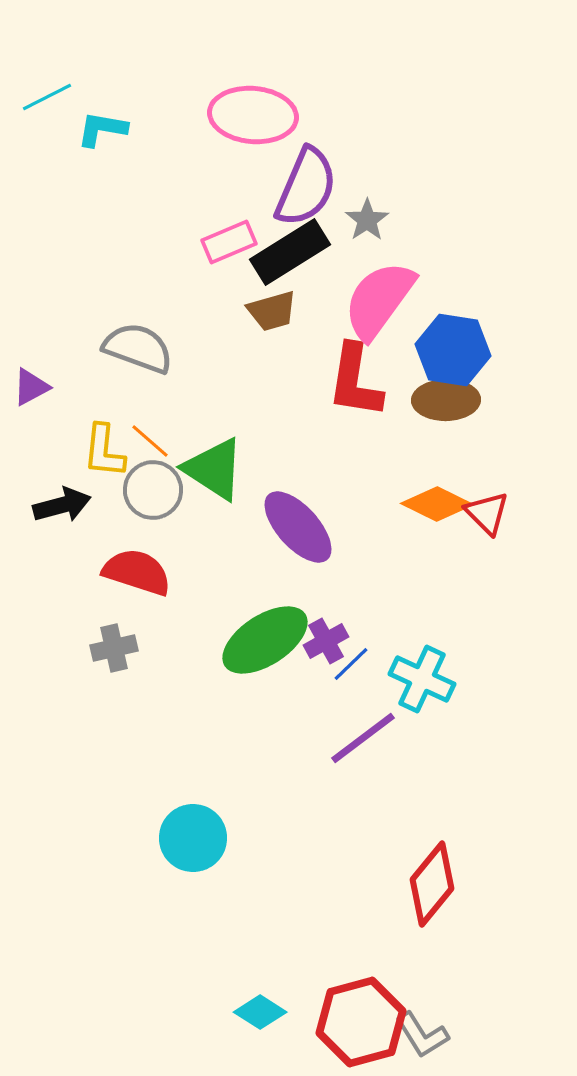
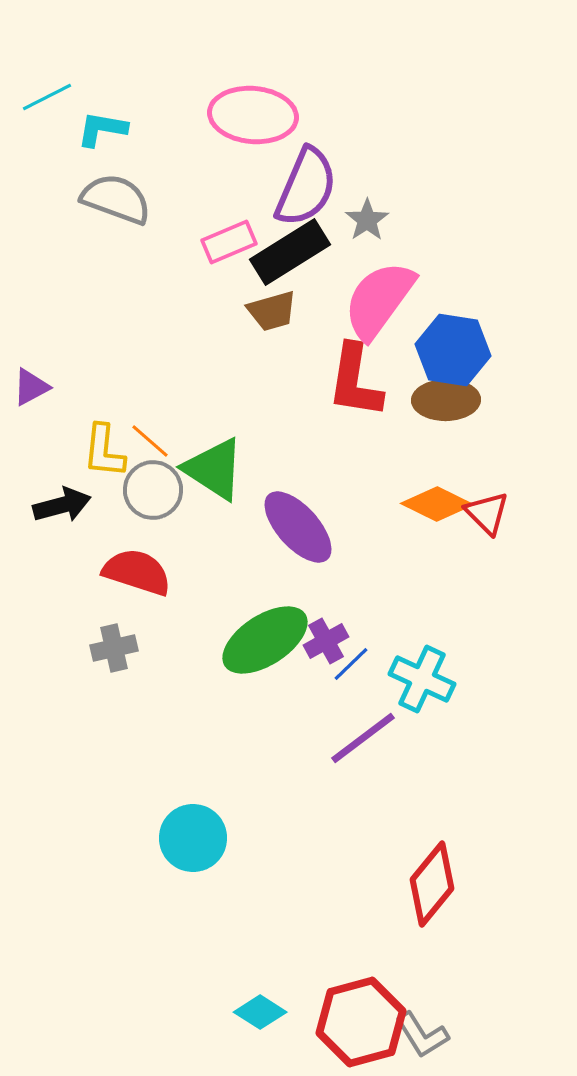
gray semicircle: moved 22 px left, 149 px up
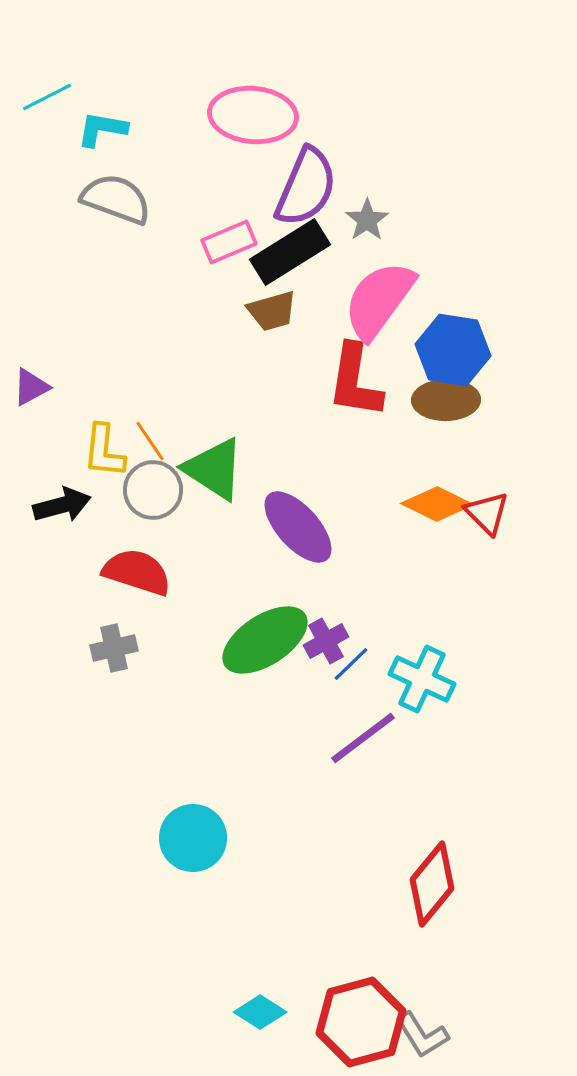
orange line: rotated 15 degrees clockwise
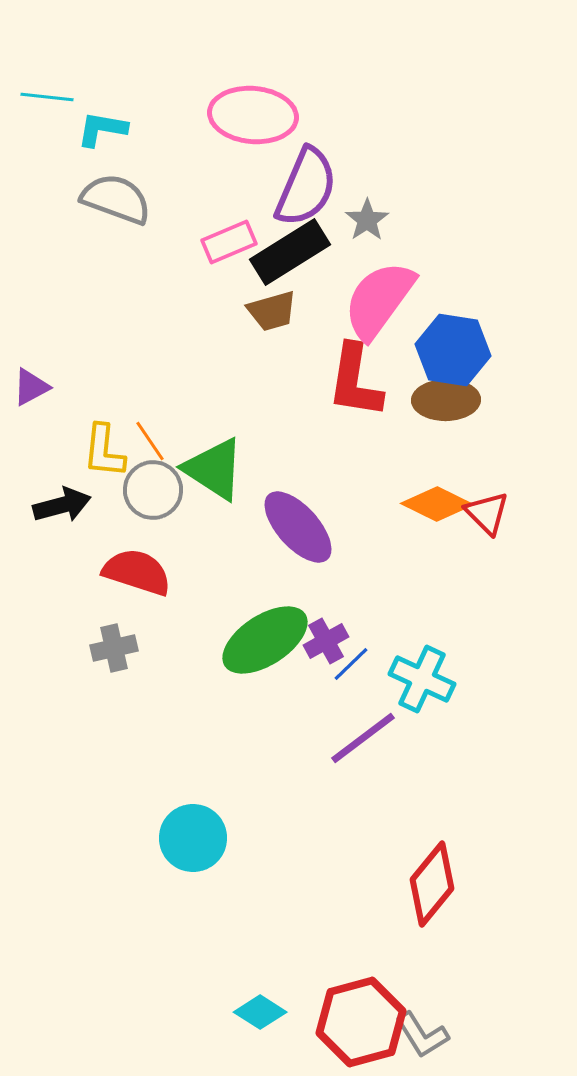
cyan line: rotated 33 degrees clockwise
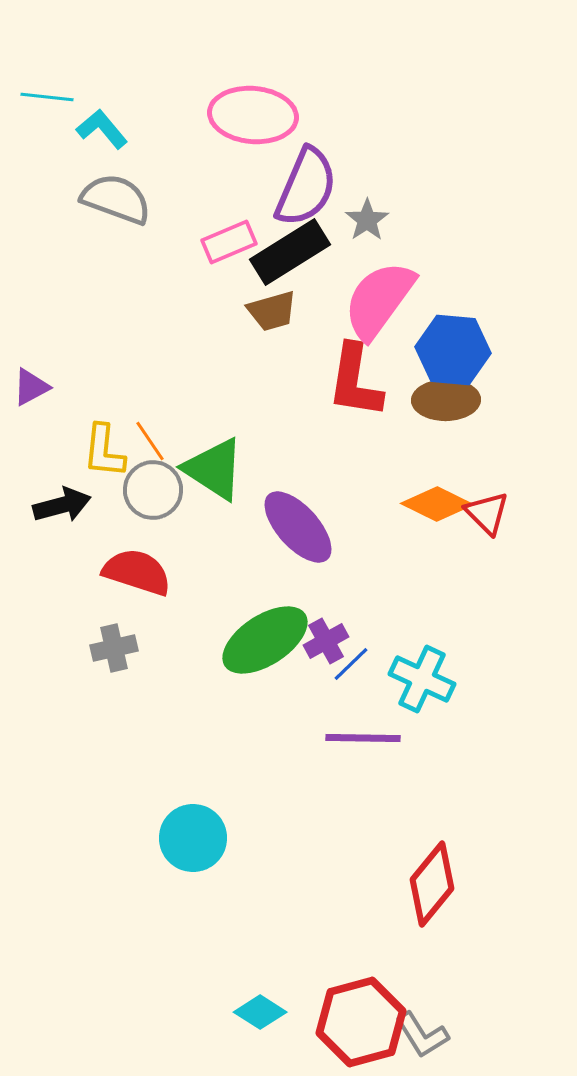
cyan L-shape: rotated 40 degrees clockwise
blue hexagon: rotated 4 degrees counterclockwise
purple line: rotated 38 degrees clockwise
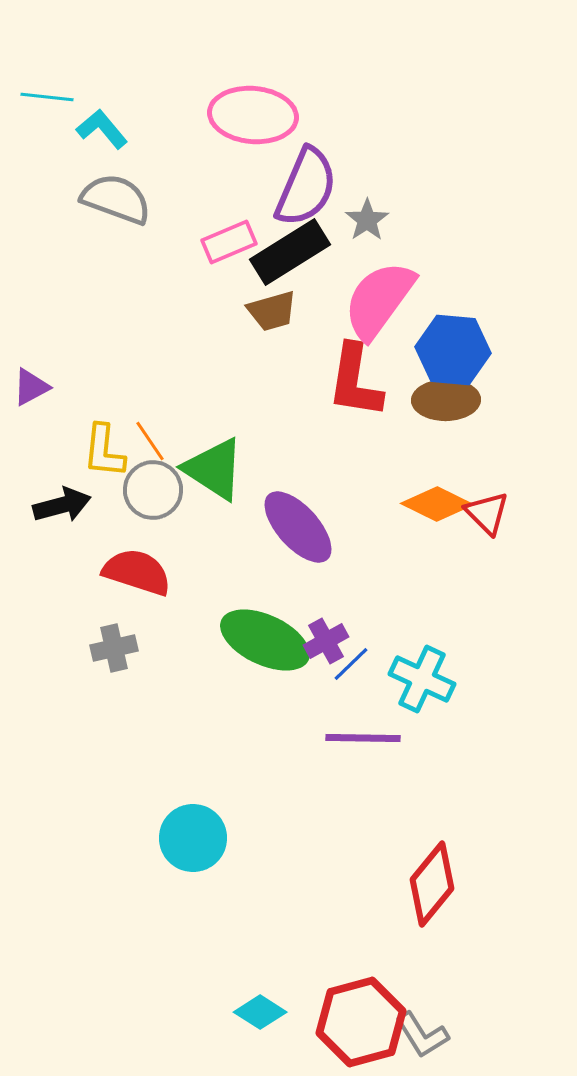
green ellipse: rotated 58 degrees clockwise
